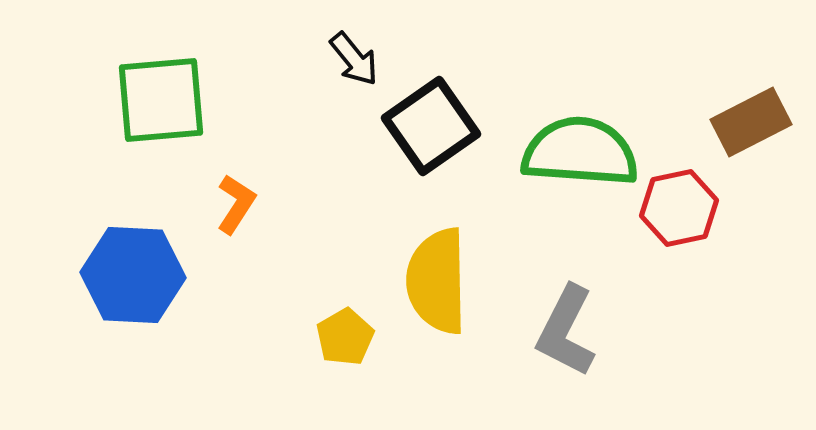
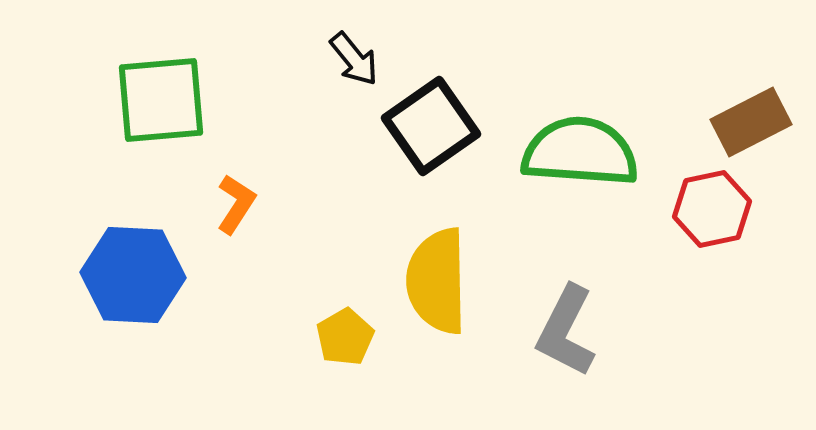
red hexagon: moved 33 px right, 1 px down
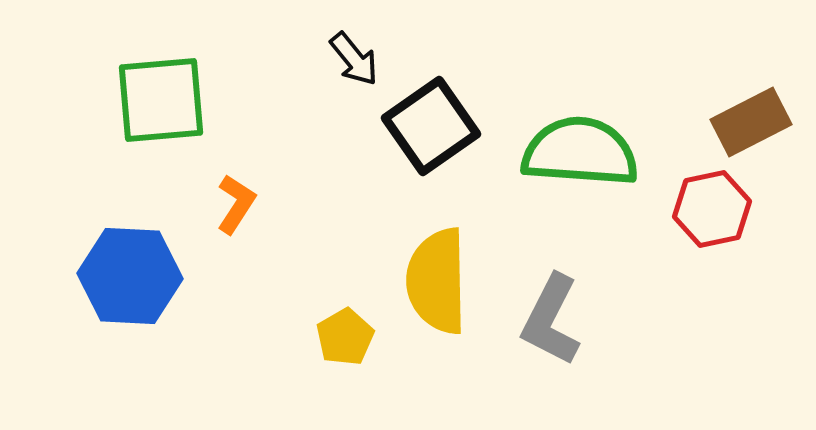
blue hexagon: moved 3 px left, 1 px down
gray L-shape: moved 15 px left, 11 px up
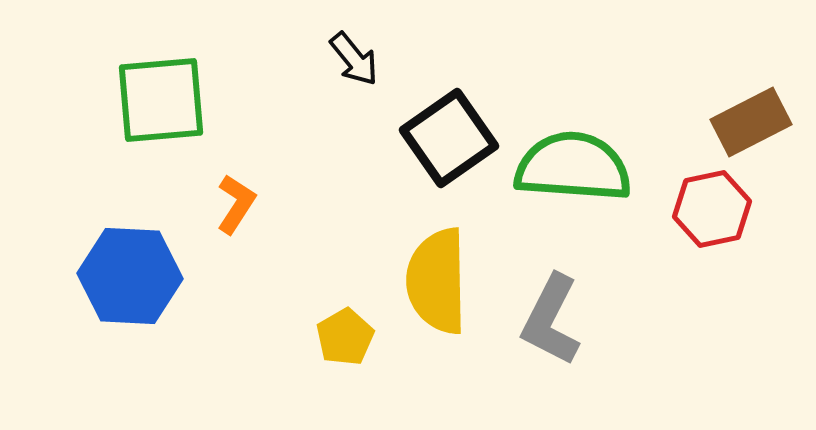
black square: moved 18 px right, 12 px down
green semicircle: moved 7 px left, 15 px down
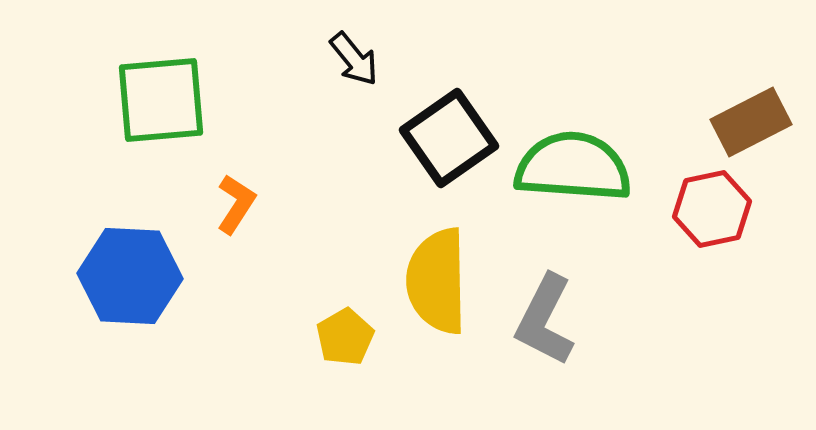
gray L-shape: moved 6 px left
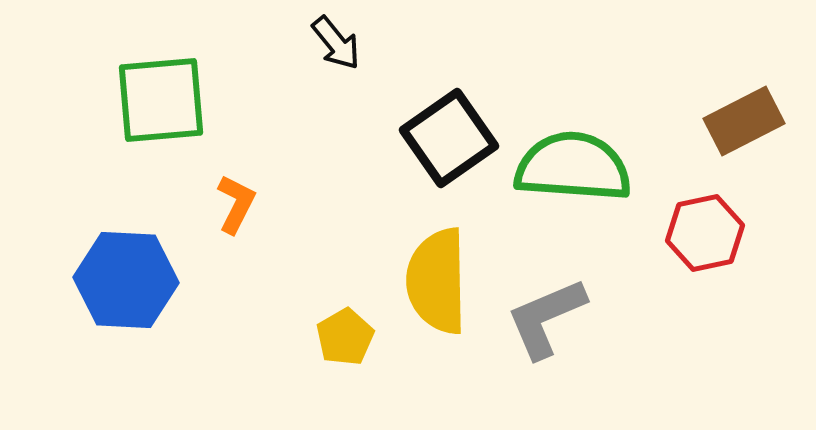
black arrow: moved 18 px left, 16 px up
brown rectangle: moved 7 px left, 1 px up
orange L-shape: rotated 6 degrees counterclockwise
red hexagon: moved 7 px left, 24 px down
blue hexagon: moved 4 px left, 4 px down
gray L-shape: moved 1 px right, 2 px up; rotated 40 degrees clockwise
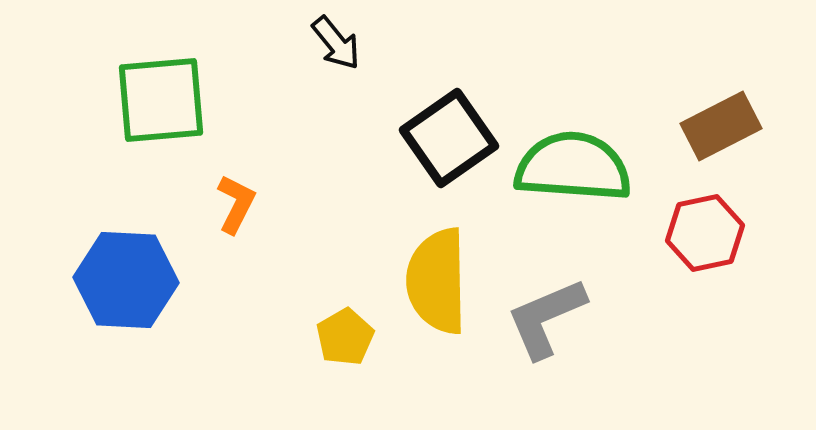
brown rectangle: moved 23 px left, 5 px down
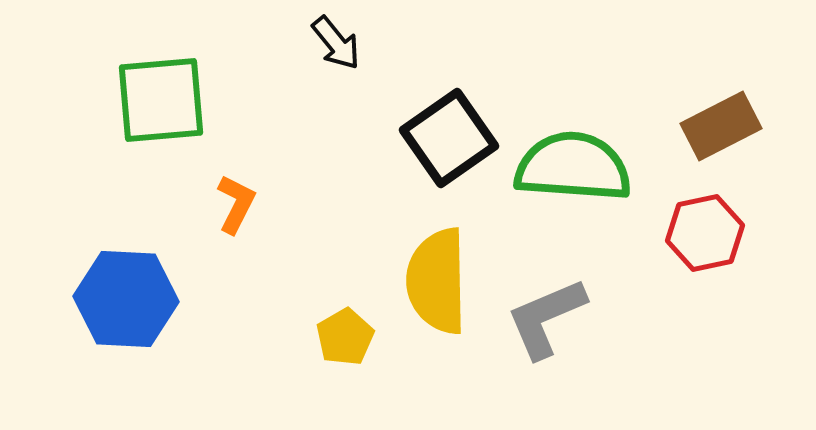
blue hexagon: moved 19 px down
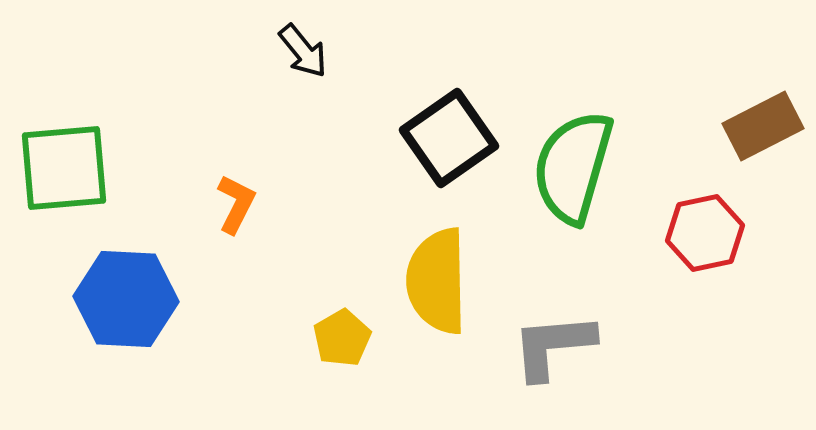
black arrow: moved 33 px left, 8 px down
green square: moved 97 px left, 68 px down
brown rectangle: moved 42 px right
green semicircle: rotated 78 degrees counterclockwise
gray L-shape: moved 7 px right, 28 px down; rotated 18 degrees clockwise
yellow pentagon: moved 3 px left, 1 px down
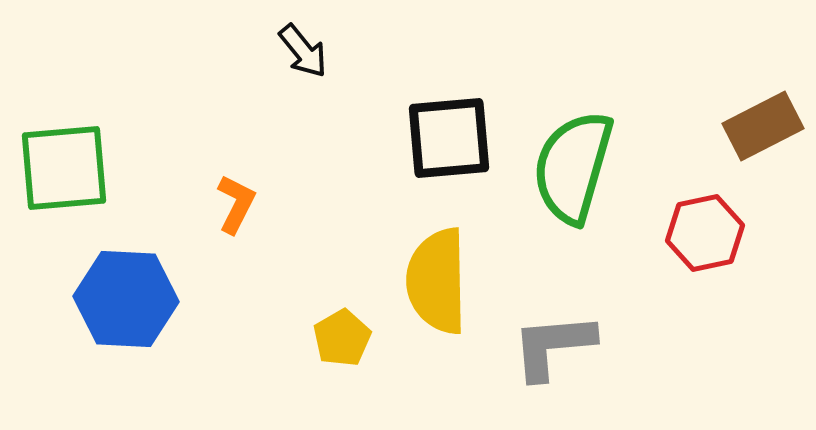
black square: rotated 30 degrees clockwise
